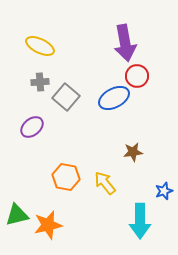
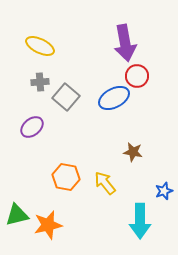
brown star: rotated 18 degrees clockwise
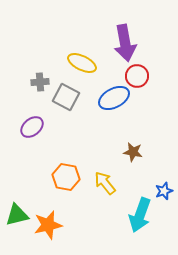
yellow ellipse: moved 42 px right, 17 px down
gray square: rotated 12 degrees counterclockwise
cyan arrow: moved 6 px up; rotated 20 degrees clockwise
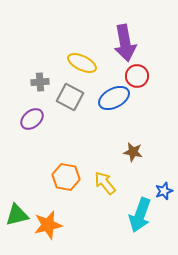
gray square: moved 4 px right
purple ellipse: moved 8 px up
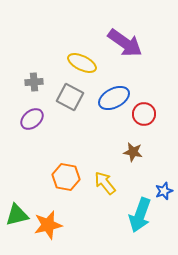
purple arrow: rotated 45 degrees counterclockwise
red circle: moved 7 px right, 38 px down
gray cross: moved 6 px left
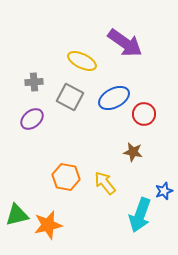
yellow ellipse: moved 2 px up
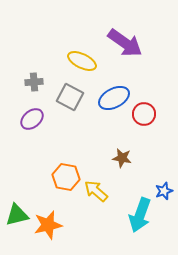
brown star: moved 11 px left, 6 px down
yellow arrow: moved 9 px left, 8 px down; rotated 10 degrees counterclockwise
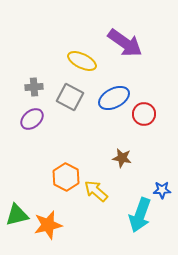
gray cross: moved 5 px down
orange hexagon: rotated 16 degrees clockwise
blue star: moved 2 px left, 1 px up; rotated 18 degrees clockwise
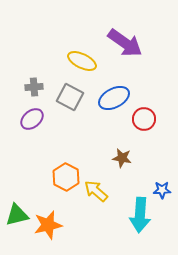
red circle: moved 5 px down
cyan arrow: rotated 16 degrees counterclockwise
